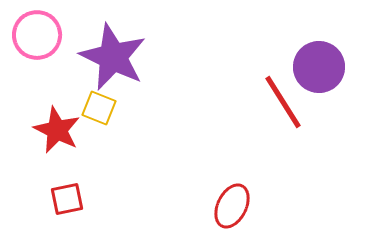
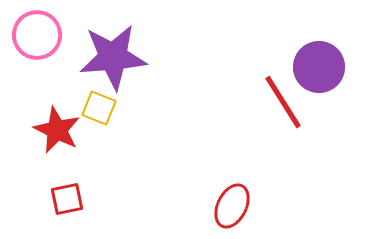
purple star: rotated 30 degrees counterclockwise
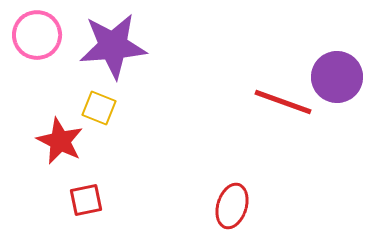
purple star: moved 11 px up
purple circle: moved 18 px right, 10 px down
red line: rotated 38 degrees counterclockwise
red star: moved 3 px right, 11 px down
red square: moved 19 px right, 1 px down
red ellipse: rotated 9 degrees counterclockwise
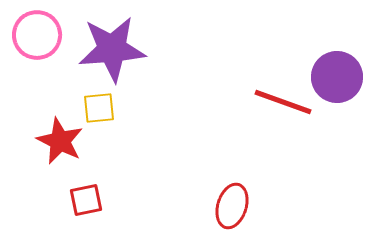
purple star: moved 1 px left, 3 px down
yellow square: rotated 28 degrees counterclockwise
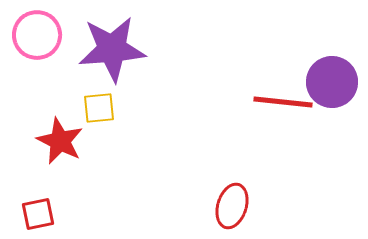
purple circle: moved 5 px left, 5 px down
red line: rotated 14 degrees counterclockwise
red square: moved 48 px left, 14 px down
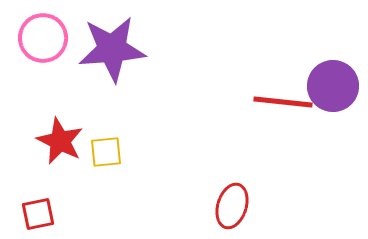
pink circle: moved 6 px right, 3 px down
purple circle: moved 1 px right, 4 px down
yellow square: moved 7 px right, 44 px down
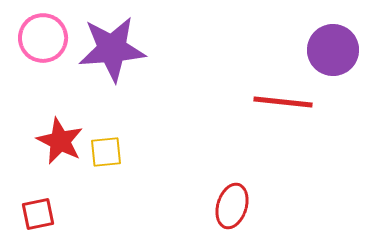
purple circle: moved 36 px up
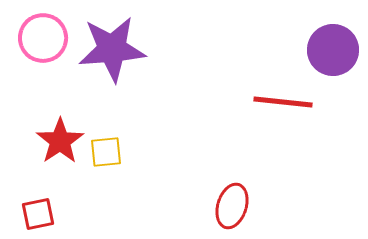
red star: rotated 12 degrees clockwise
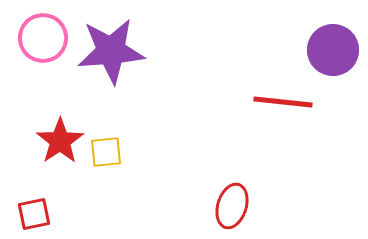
purple star: moved 1 px left, 2 px down
red square: moved 4 px left
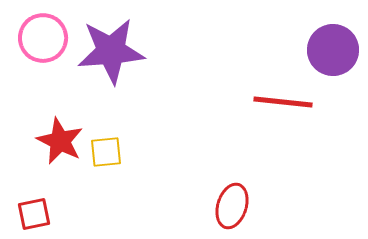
red star: rotated 12 degrees counterclockwise
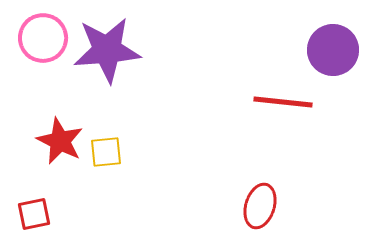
purple star: moved 4 px left, 1 px up
red ellipse: moved 28 px right
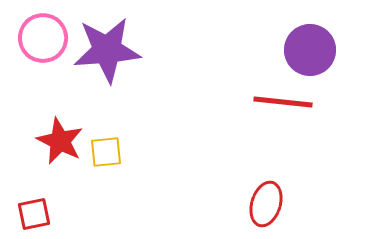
purple circle: moved 23 px left
red ellipse: moved 6 px right, 2 px up
